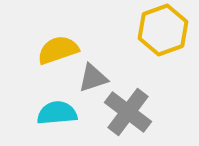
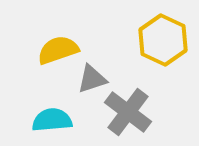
yellow hexagon: moved 10 px down; rotated 15 degrees counterclockwise
gray triangle: moved 1 px left, 1 px down
cyan semicircle: moved 5 px left, 7 px down
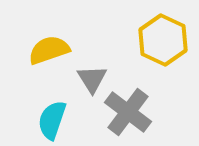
yellow semicircle: moved 9 px left
gray triangle: rotated 44 degrees counterclockwise
cyan semicircle: rotated 66 degrees counterclockwise
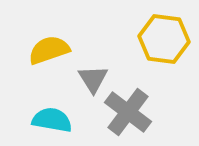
yellow hexagon: moved 1 px right, 1 px up; rotated 18 degrees counterclockwise
gray triangle: moved 1 px right
cyan semicircle: rotated 81 degrees clockwise
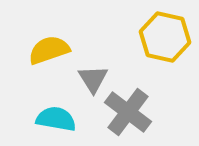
yellow hexagon: moved 1 px right, 2 px up; rotated 6 degrees clockwise
cyan semicircle: moved 4 px right, 1 px up
